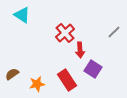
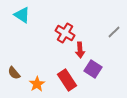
red cross: rotated 18 degrees counterclockwise
brown semicircle: moved 2 px right, 1 px up; rotated 96 degrees counterclockwise
orange star: rotated 21 degrees counterclockwise
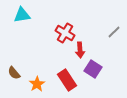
cyan triangle: rotated 42 degrees counterclockwise
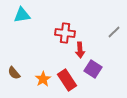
red cross: rotated 24 degrees counterclockwise
orange star: moved 6 px right, 5 px up
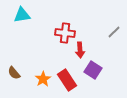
purple square: moved 1 px down
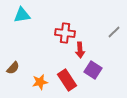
brown semicircle: moved 1 px left, 5 px up; rotated 96 degrees counterclockwise
orange star: moved 3 px left, 3 px down; rotated 21 degrees clockwise
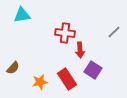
red rectangle: moved 1 px up
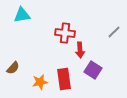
red rectangle: moved 3 px left; rotated 25 degrees clockwise
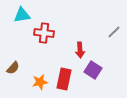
red cross: moved 21 px left
red rectangle: rotated 20 degrees clockwise
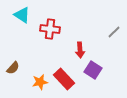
cyan triangle: rotated 42 degrees clockwise
red cross: moved 6 px right, 4 px up
red rectangle: rotated 55 degrees counterclockwise
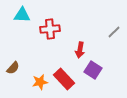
cyan triangle: rotated 30 degrees counterclockwise
red cross: rotated 12 degrees counterclockwise
red arrow: rotated 14 degrees clockwise
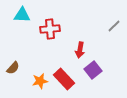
gray line: moved 6 px up
purple square: rotated 18 degrees clockwise
orange star: moved 1 px up
